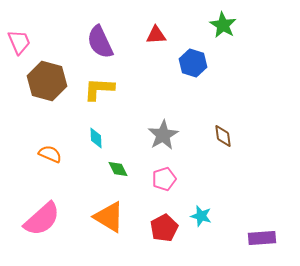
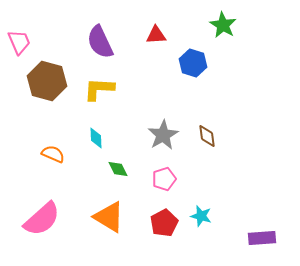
brown diamond: moved 16 px left
orange semicircle: moved 3 px right
red pentagon: moved 5 px up
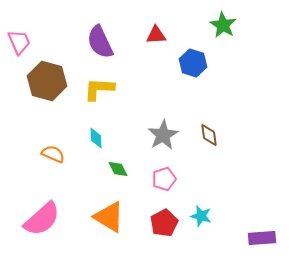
brown diamond: moved 2 px right, 1 px up
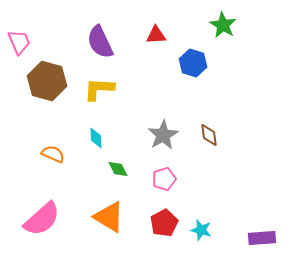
cyan star: moved 14 px down
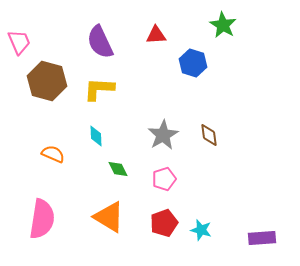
cyan diamond: moved 2 px up
pink semicircle: rotated 39 degrees counterclockwise
red pentagon: rotated 8 degrees clockwise
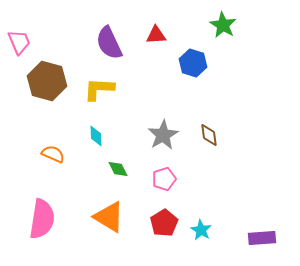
purple semicircle: moved 9 px right, 1 px down
red pentagon: rotated 12 degrees counterclockwise
cyan star: rotated 15 degrees clockwise
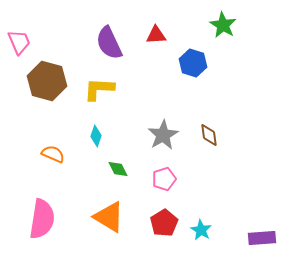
cyan diamond: rotated 20 degrees clockwise
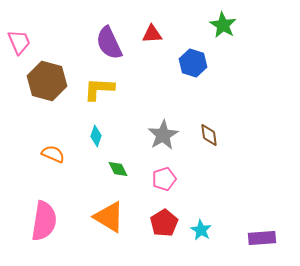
red triangle: moved 4 px left, 1 px up
pink semicircle: moved 2 px right, 2 px down
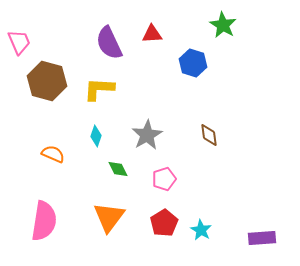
gray star: moved 16 px left
orange triangle: rotated 36 degrees clockwise
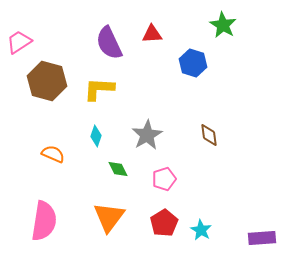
pink trapezoid: rotated 100 degrees counterclockwise
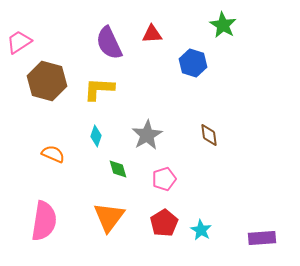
green diamond: rotated 10 degrees clockwise
